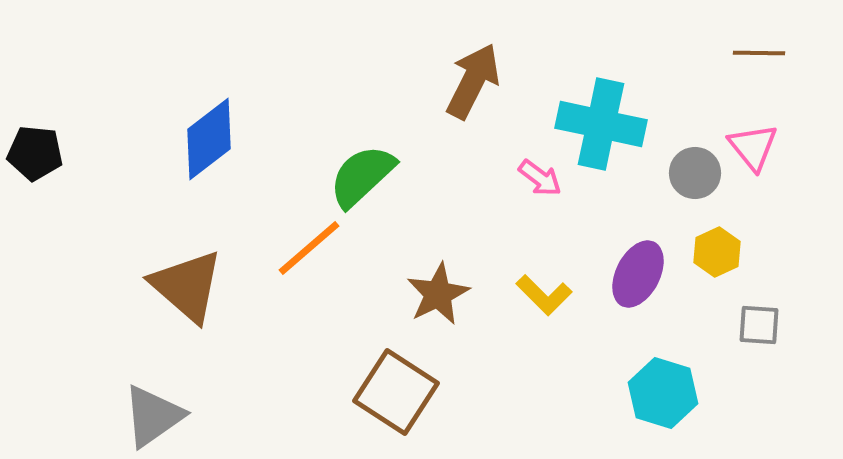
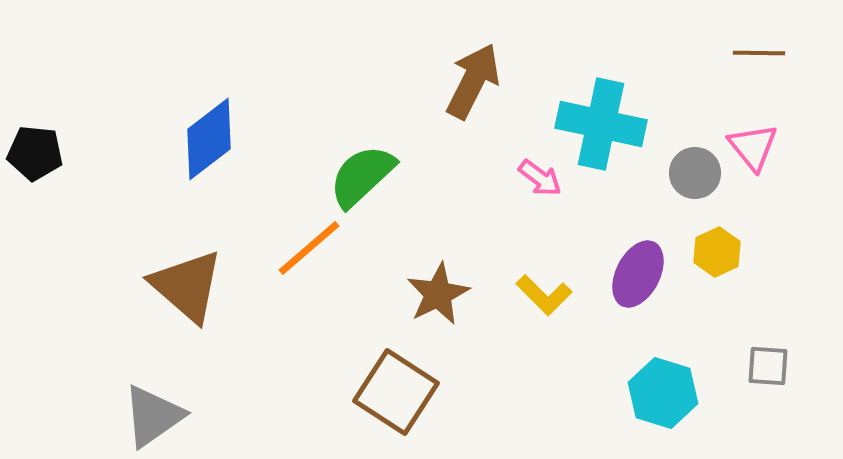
gray square: moved 9 px right, 41 px down
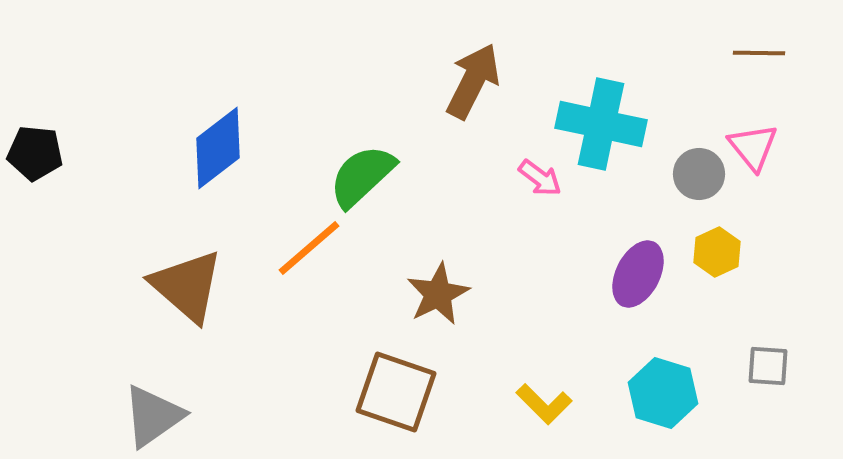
blue diamond: moved 9 px right, 9 px down
gray circle: moved 4 px right, 1 px down
yellow L-shape: moved 109 px down
brown square: rotated 14 degrees counterclockwise
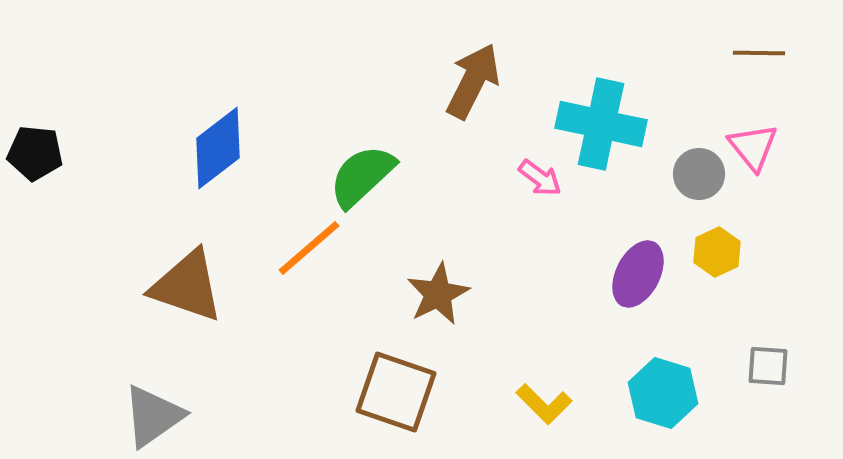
brown triangle: rotated 22 degrees counterclockwise
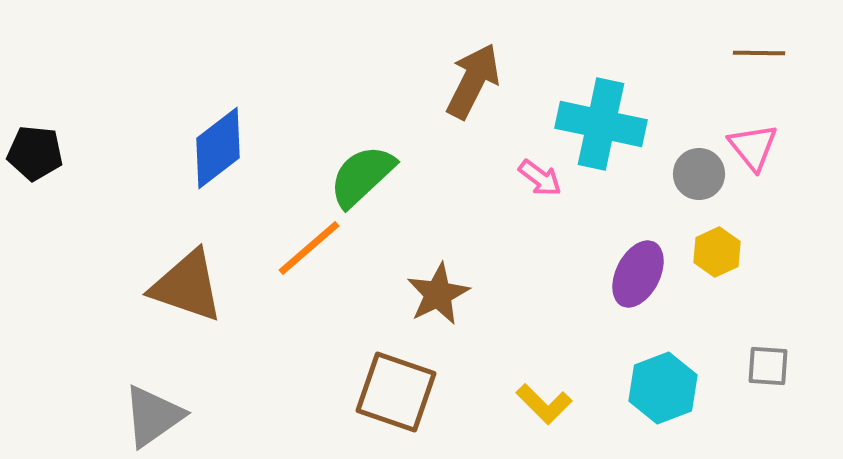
cyan hexagon: moved 5 px up; rotated 22 degrees clockwise
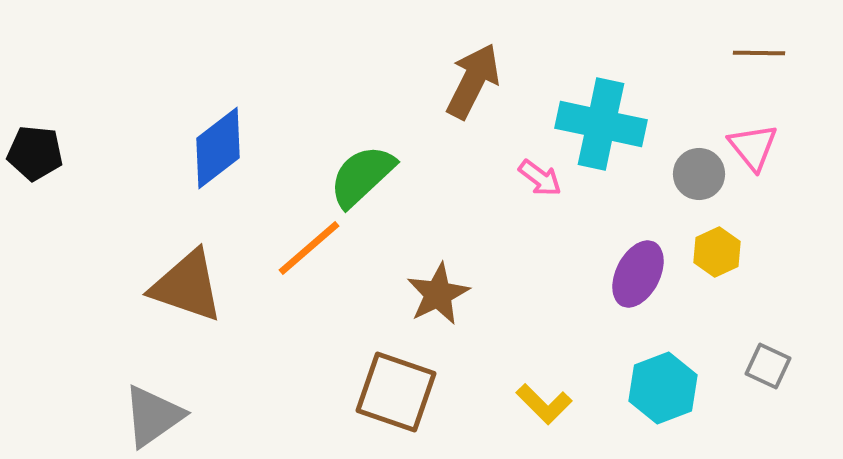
gray square: rotated 21 degrees clockwise
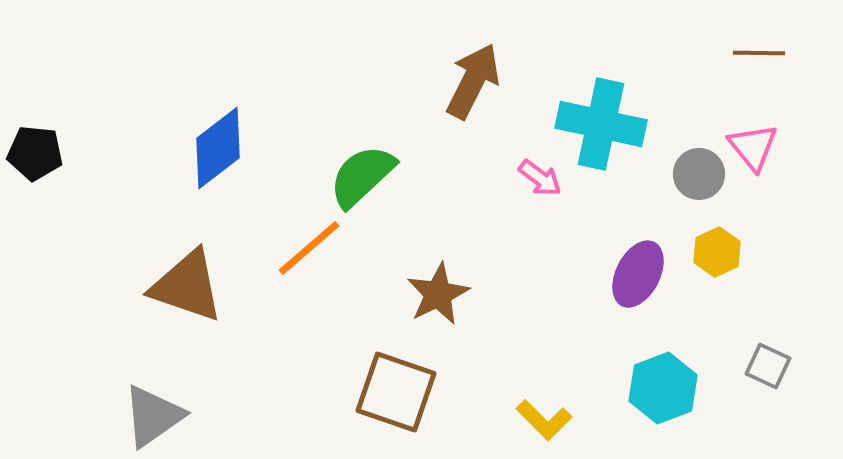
yellow L-shape: moved 16 px down
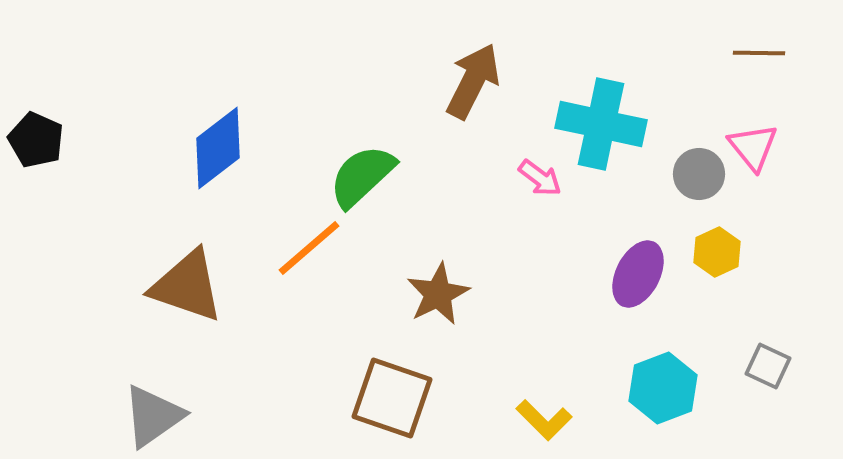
black pentagon: moved 1 px right, 13 px up; rotated 18 degrees clockwise
brown square: moved 4 px left, 6 px down
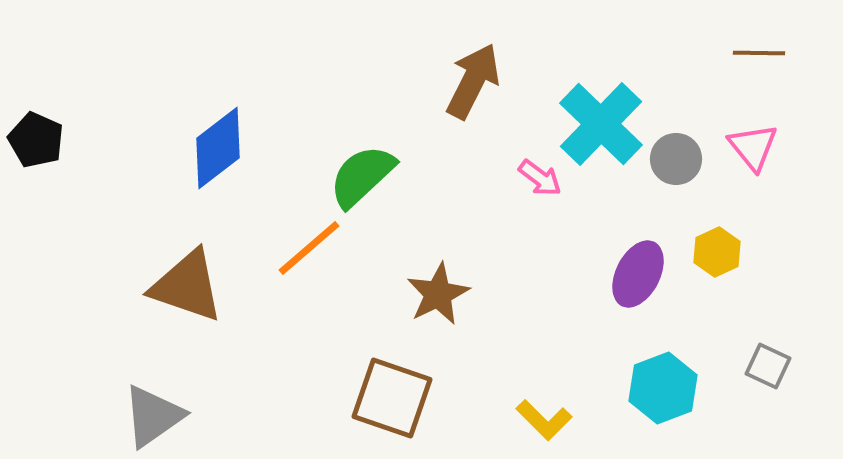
cyan cross: rotated 32 degrees clockwise
gray circle: moved 23 px left, 15 px up
